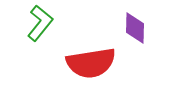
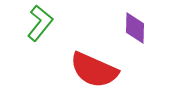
red semicircle: moved 3 px right, 7 px down; rotated 33 degrees clockwise
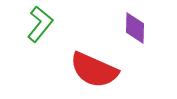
green L-shape: moved 1 px down
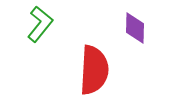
red semicircle: rotated 111 degrees counterclockwise
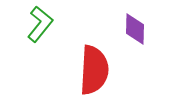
purple diamond: moved 1 px down
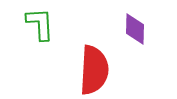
green L-shape: rotated 42 degrees counterclockwise
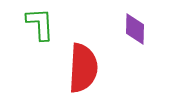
red semicircle: moved 11 px left, 2 px up
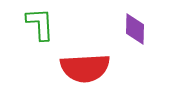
red semicircle: moved 2 px right; rotated 84 degrees clockwise
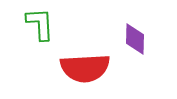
purple diamond: moved 10 px down
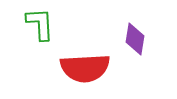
purple diamond: rotated 8 degrees clockwise
